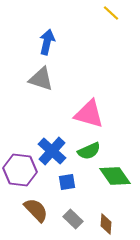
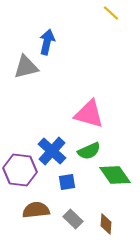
gray triangle: moved 15 px left, 12 px up; rotated 32 degrees counterclockwise
green diamond: moved 1 px up
brown semicircle: rotated 52 degrees counterclockwise
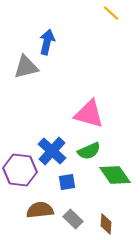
brown semicircle: moved 4 px right
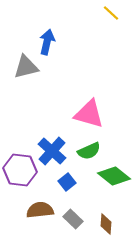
green diamond: moved 1 px left, 1 px down; rotated 16 degrees counterclockwise
blue square: rotated 30 degrees counterclockwise
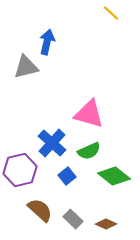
blue cross: moved 8 px up
purple hexagon: rotated 20 degrees counterclockwise
blue square: moved 6 px up
brown semicircle: rotated 48 degrees clockwise
brown diamond: rotated 70 degrees counterclockwise
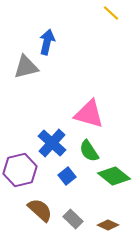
green semicircle: rotated 80 degrees clockwise
brown diamond: moved 2 px right, 1 px down
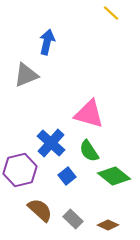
gray triangle: moved 8 px down; rotated 8 degrees counterclockwise
blue cross: moved 1 px left
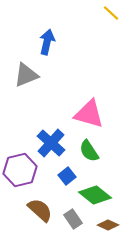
green diamond: moved 19 px left, 19 px down
gray rectangle: rotated 12 degrees clockwise
